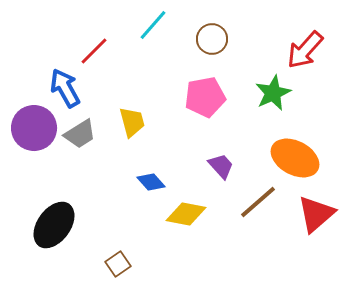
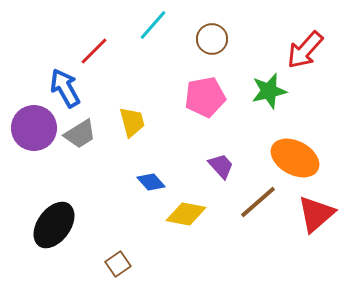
green star: moved 4 px left, 2 px up; rotated 12 degrees clockwise
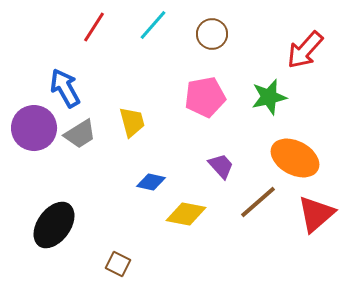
brown circle: moved 5 px up
red line: moved 24 px up; rotated 12 degrees counterclockwise
green star: moved 6 px down
blue diamond: rotated 36 degrees counterclockwise
brown square: rotated 30 degrees counterclockwise
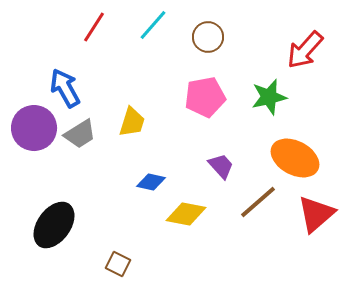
brown circle: moved 4 px left, 3 px down
yellow trapezoid: rotated 32 degrees clockwise
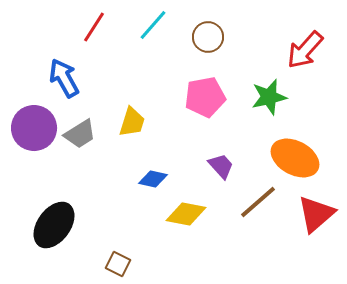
blue arrow: moved 1 px left, 10 px up
blue diamond: moved 2 px right, 3 px up
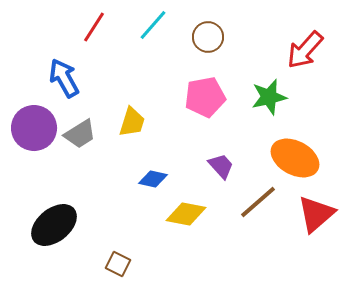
black ellipse: rotated 15 degrees clockwise
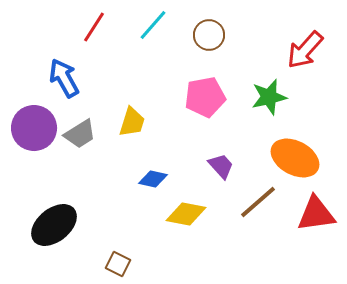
brown circle: moved 1 px right, 2 px up
red triangle: rotated 33 degrees clockwise
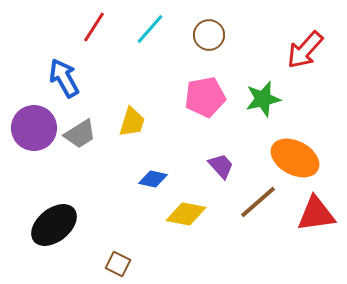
cyan line: moved 3 px left, 4 px down
green star: moved 6 px left, 2 px down
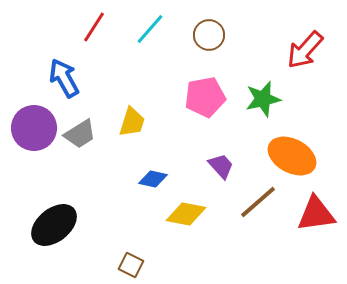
orange ellipse: moved 3 px left, 2 px up
brown square: moved 13 px right, 1 px down
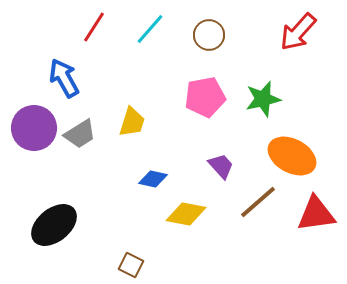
red arrow: moved 7 px left, 18 px up
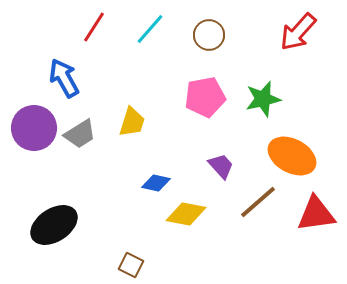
blue diamond: moved 3 px right, 4 px down
black ellipse: rotated 6 degrees clockwise
